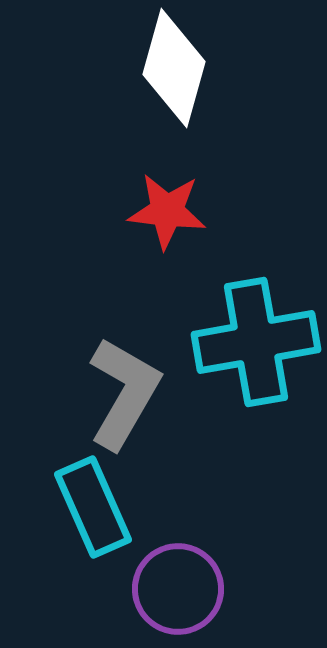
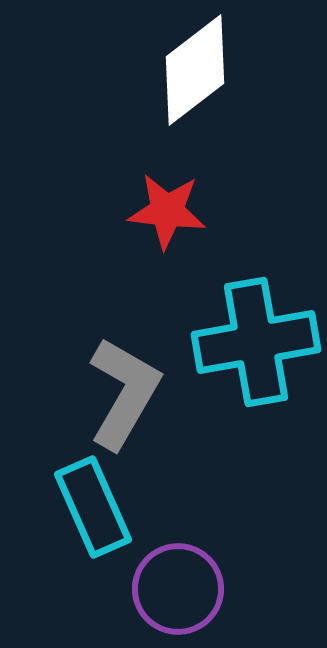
white diamond: moved 21 px right, 2 px down; rotated 37 degrees clockwise
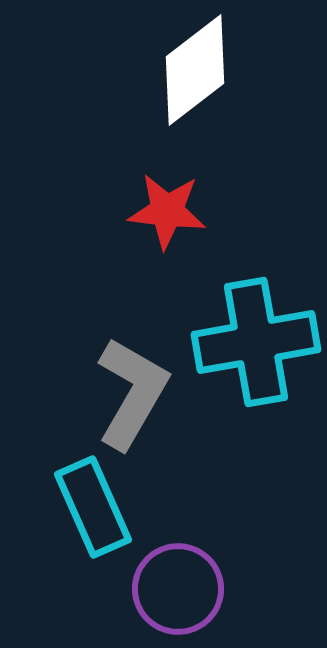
gray L-shape: moved 8 px right
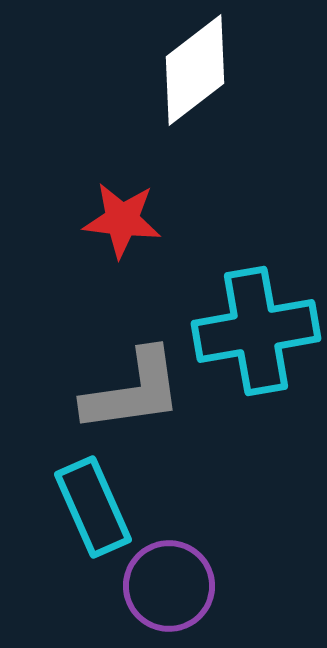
red star: moved 45 px left, 9 px down
cyan cross: moved 11 px up
gray L-shape: moved 1 px right, 2 px up; rotated 52 degrees clockwise
purple circle: moved 9 px left, 3 px up
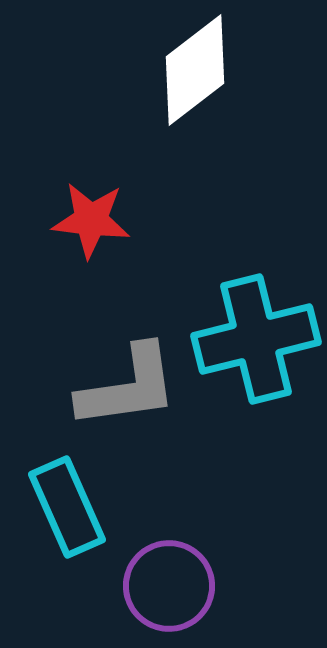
red star: moved 31 px left
cyan cross: moved 8 px down; rotated 4 degrees counterclockwise
gray L-shape: moved 5 px left, 4 px up
cyan rectangle: moved 26 px left
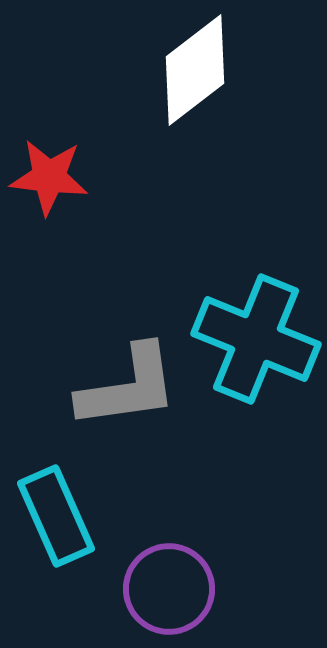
red star: moved 42 px left, 43 px up
cyan cross: rotated 36 degrees clockwise
cyan rectangle: moved 11 px left, 9 px down
purple circle: moved 3 px down
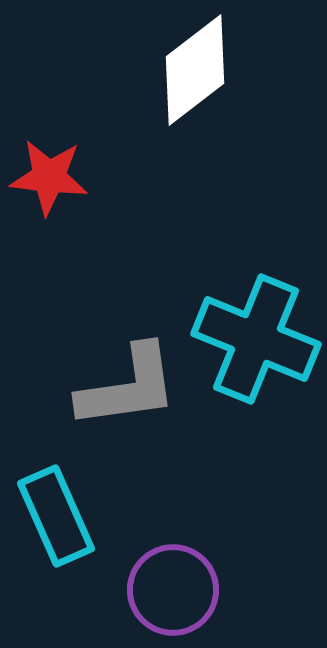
purple circle: moved 4 px right, 1 px down
